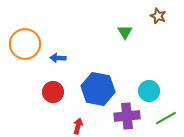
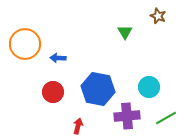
cyan circle: moved 4 px up
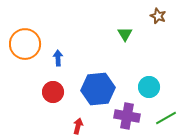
green triangle: moved 2 px down
blue arrow: rotated 84 degrees clockwise
blue hexagon: rotated 16 degrees counterclockwise
purple cross: rotated 15 degrees clockwise
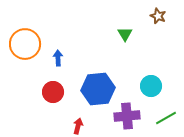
cyan circle: moved 2 px right, 1 px up
purple cross: rotated 15 degrees counterclockwise
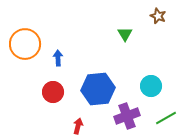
purple cross: rotated 15 degrees counterclockwise
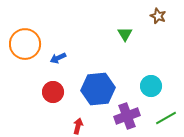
blue arrow: rotated 112 degrees counterclockwise
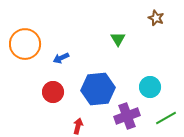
brown star: moved 2 px left, 2 px down
green triangle: moved 7 px left, 5 px down
blue arrow: moved 3 px right
cyan circle: moved 1 px left, 1 px down
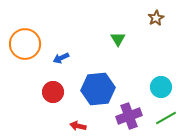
brown star: rotated 21 degrees clockwise
cyan circle: moved 11 px right
purple cross: moved 2 px right
red arrow: rotated 91 degrees counterclockwise
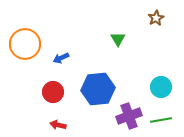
green line: moved 5 px left, 2 px down; rotated 20 degrees clockwise
red arrow: moved 20 px left, 1 px up
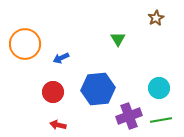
cyan circle: moved 2 px left, 1 px down
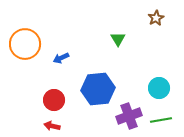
red circle: moved 1 px right, 8 px down
red arrow: moved 6 px left, 1 px down
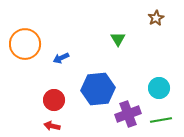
purple cross: moved 1 px left, 2 px up
